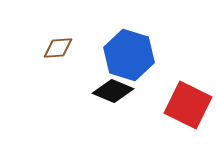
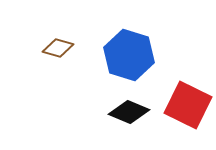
brown diamond: rotated 20 degrees clockwise
black diamond: moved 16 px right, 21 px down
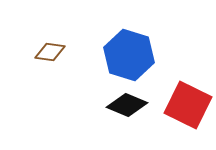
brown diamond: moved 8 px left, 4 px down; rotated 8 degrees counterclockwise
black diamond: moved 2 px left, 7 px up
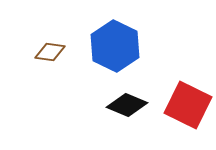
blue hexagon: moved 14 px left, 9 px up; rotated 9 degrees clockwise
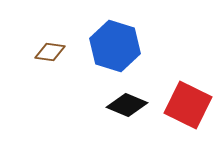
blue hexagon: rotated 9 degrees counterclockwise
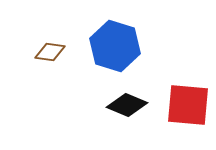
red square: rotated 21 degrees counterclockwise
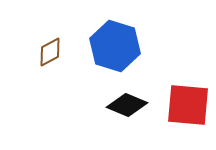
brown diamond: rotated 36 degrees counterclockwise
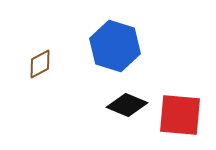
brown diamond: moved 10 px left, 12 px down
red square: moved 8 px left, 10 px down
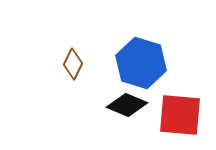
blue hexagon: moved 26 px right, 17 px down
brown diamond: moved 33 px right; rotated 36 degrees counterclockwise
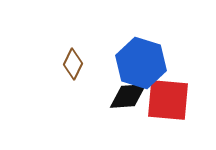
black diamond: moved 1 px right, 9 px up; rotated 27 degrees counterclockwise
red square: moved 12 px left, 15 px up
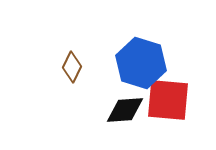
brown diamond: moved 1 px left, 3 px down
black diamond: moved 3 px left, 14 px down
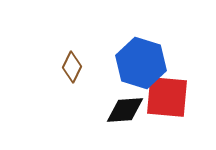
red square: moved 1 px left, 3 px up
